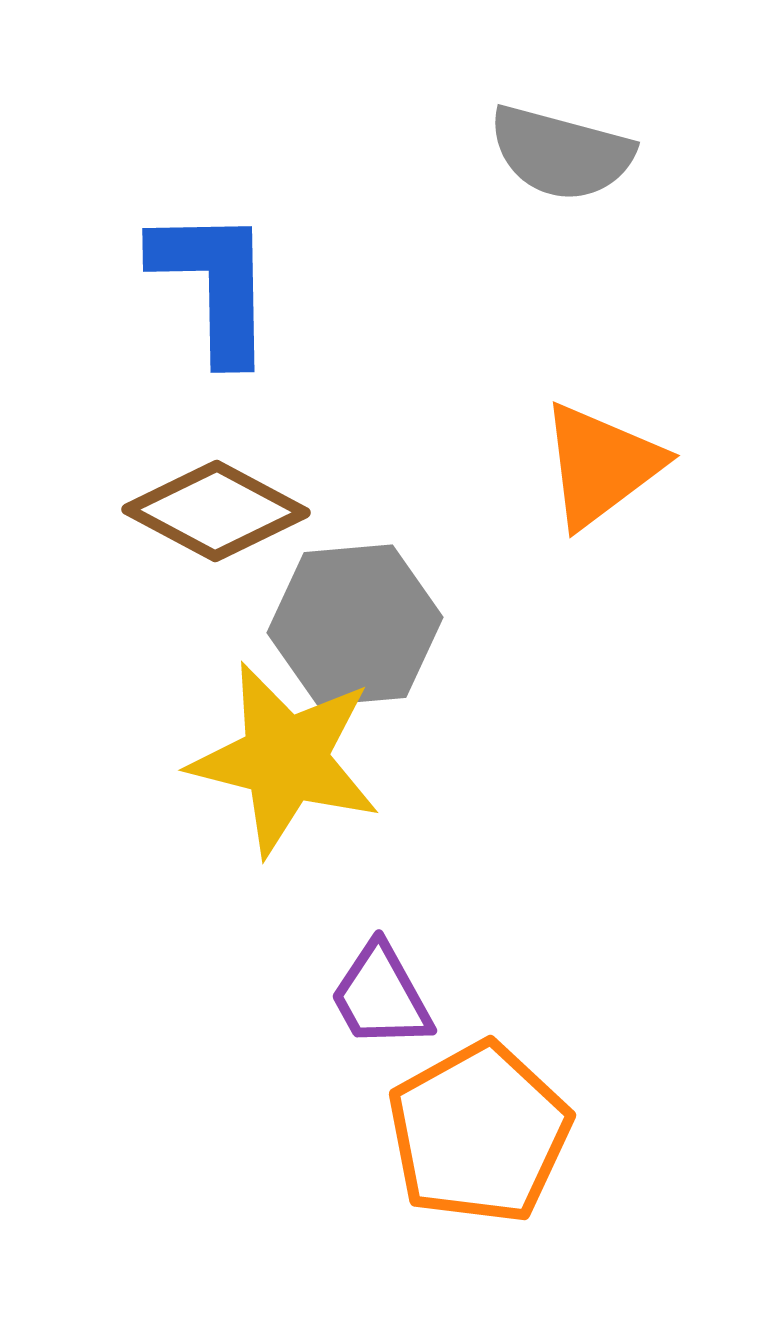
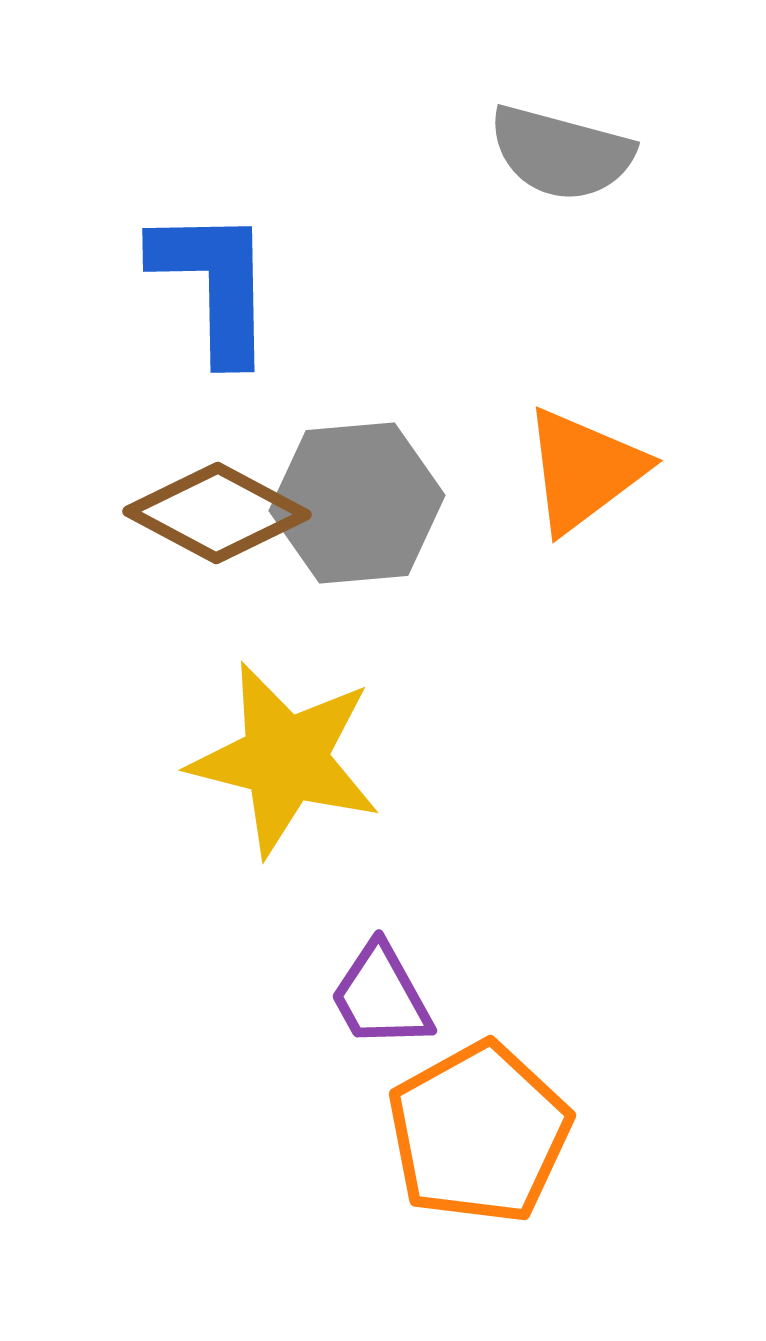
orange triangle: moved 17 px left, 5 px down
brown diamond: moved 1 px right, 2 px down
gray hexagon: moved 2 px right, 122 px up
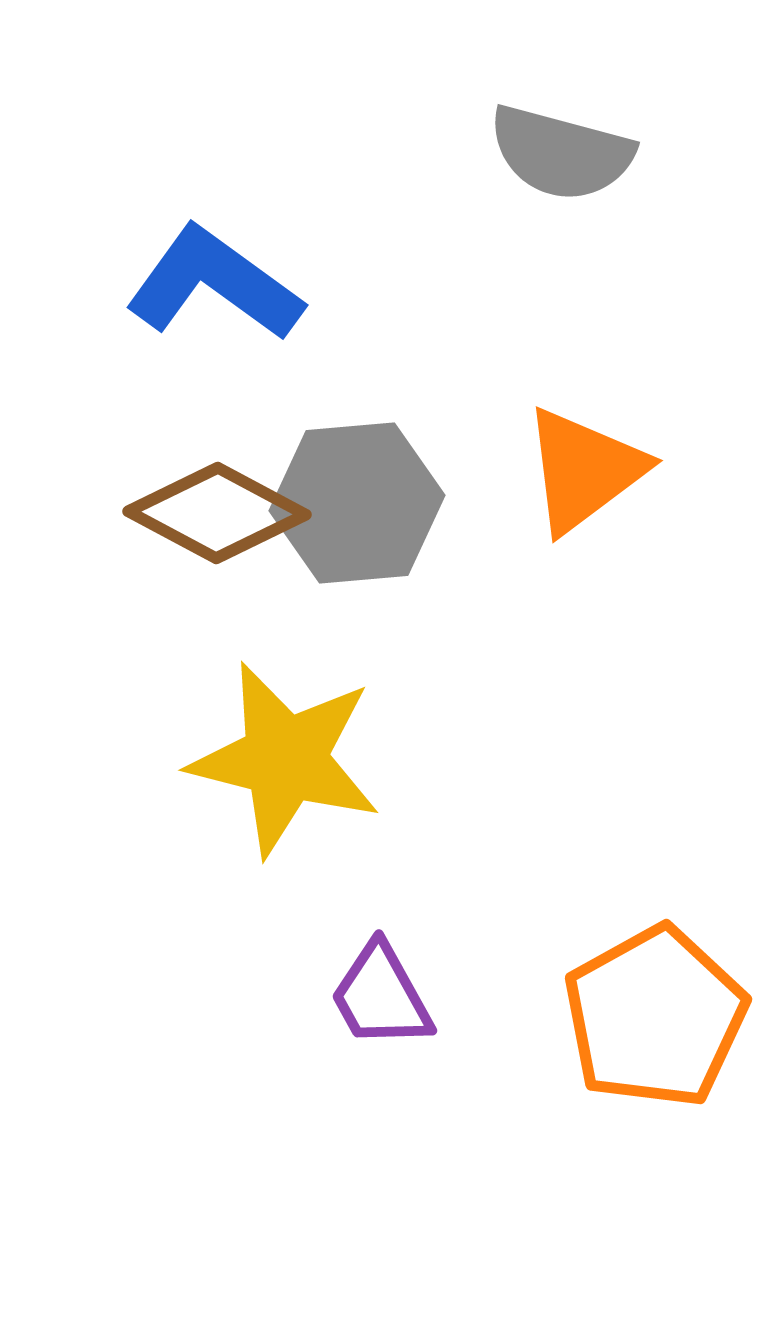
blue L-shape: rotated 53 degrees counterclockwise
orange pentagon: moved 176 px right, 116 px up
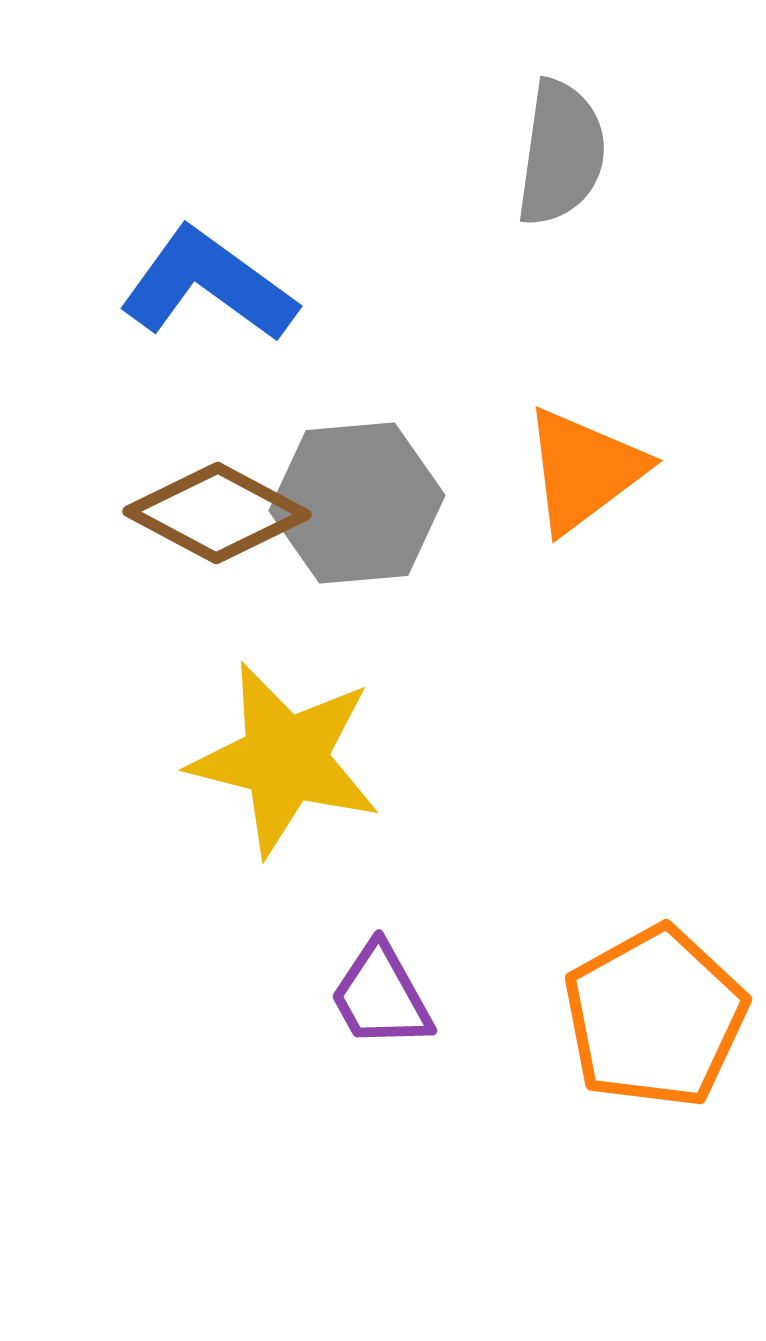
gray semicircle: rotated 97 degrees counterclockwise
blue L-shape: moved 6 px left, 1 px down
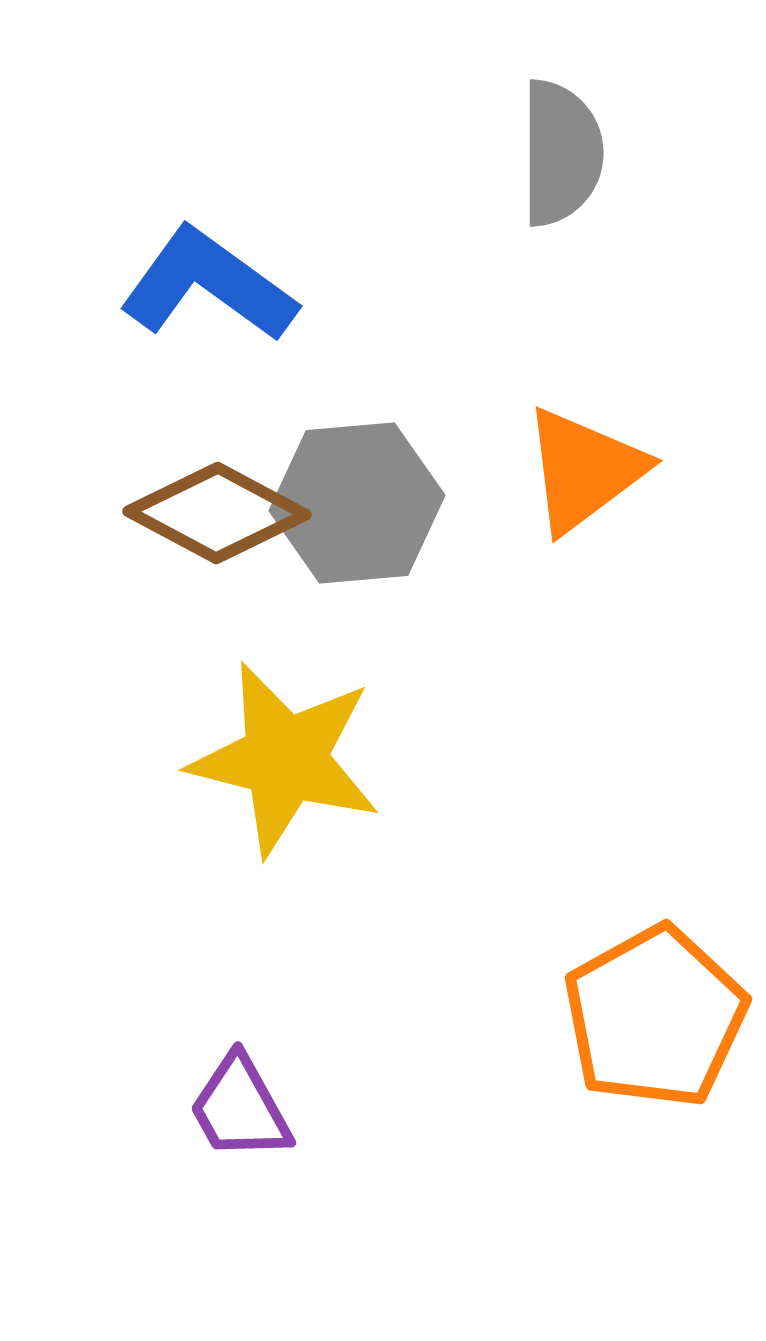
gray semicircle: rotated 8 degrees counterclockwise
purple trapezoid: moved 141 px left, 112 px down
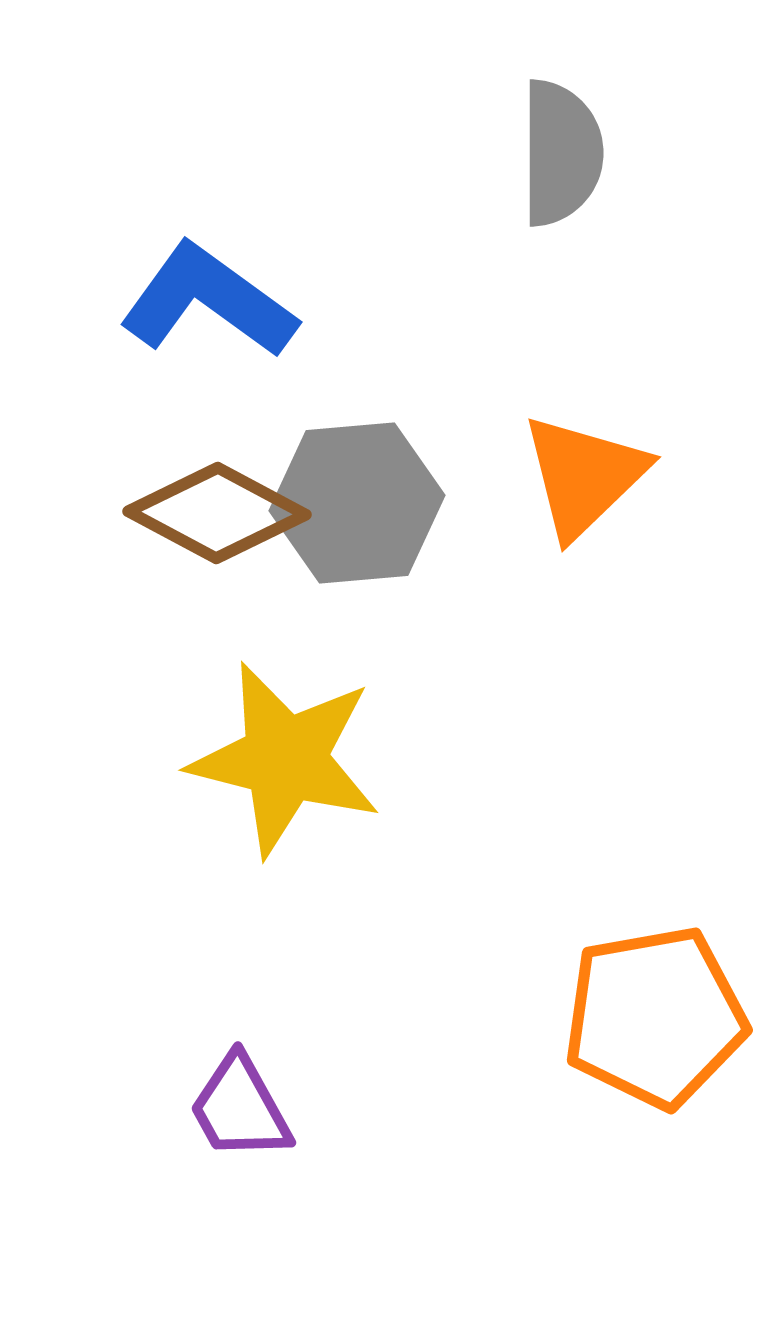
blue L-shape: moved 16 px down
orange triangle: moved 6 px down; rotated 7 degrees counterclockwise
orange pentagon: rotated 19 degrees clockwise
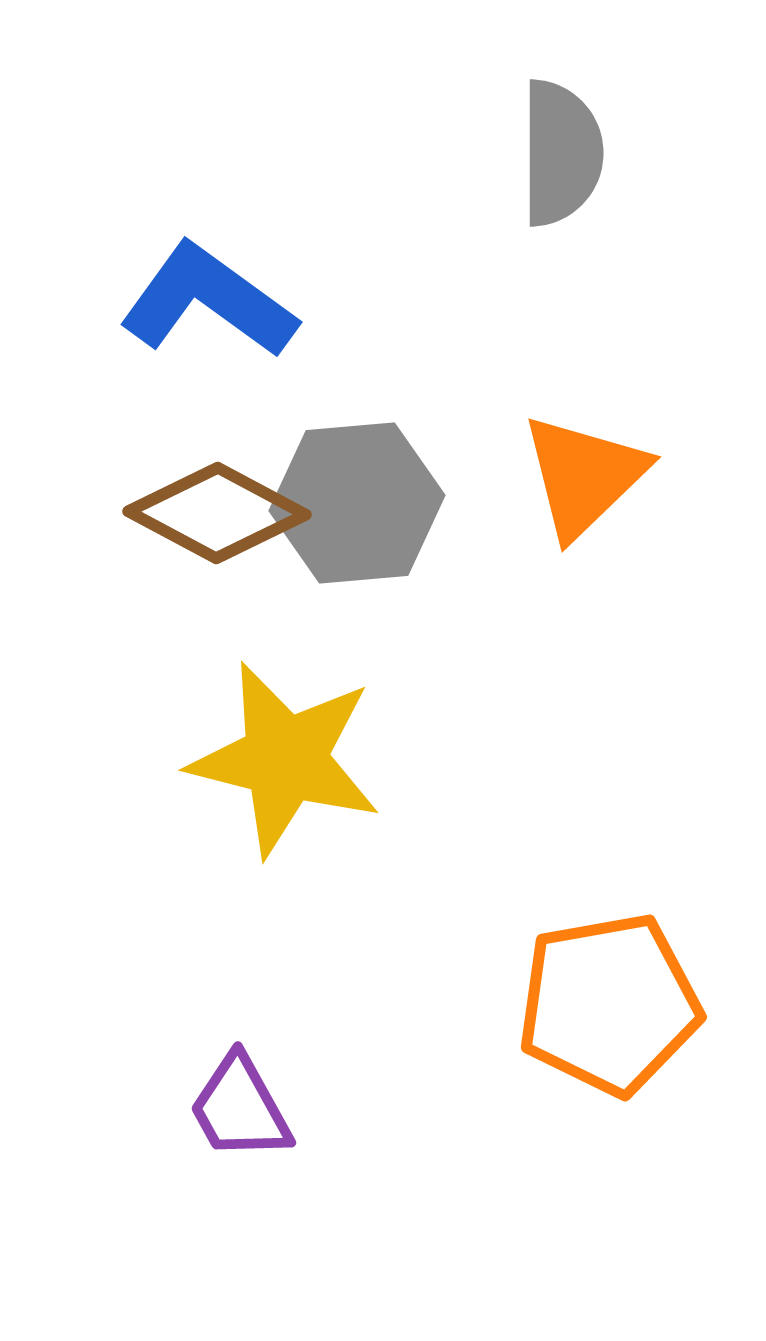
orange pentagon: moved 46 px left, 13 px up
